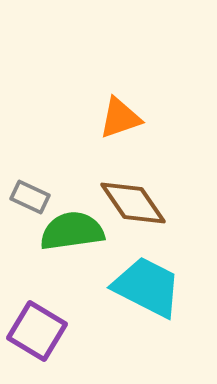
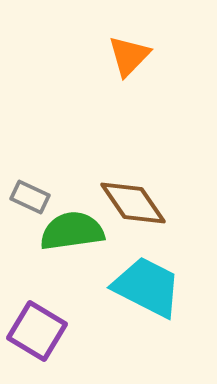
orange triangle: moved 9 px right, 62 px up; rotated 27 degrees counterclockwise
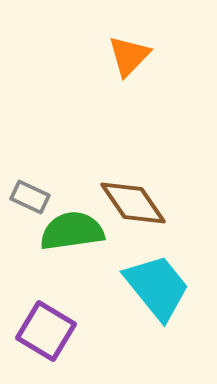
cyan trapezoid: moved 10 px right; rotated 24 degrees clockwise
purple square: moved 9 px right
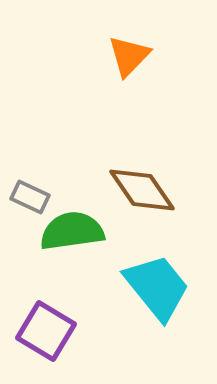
brown diamond: moved 9 px right, 13 px up
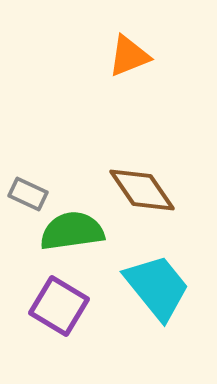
orange triangle: rotated 24 degrees clockwise
gray rectangle: moved 2 px left, 3 px up
purple square: moved 13 px right, 25 px up
